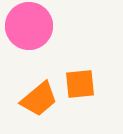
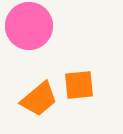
orange square: moved 1 px left, 1 px down
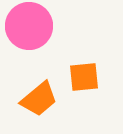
orange square: moved 5 px right, 8 px up
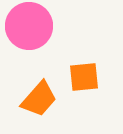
orange trapezoid: rotated 9 degrees counterclockwise
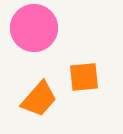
pink circle: moved 5 px right, 2 px down
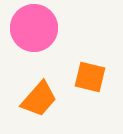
orange square: moved 6 px right; rotated 20 degrees clockwise
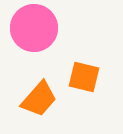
orange square: moved 6 px left
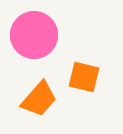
pink circle: moved 7 px down
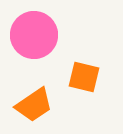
orange trapezoid: moved 5 px left, 6 px down; rotated 15 degrees clockwise
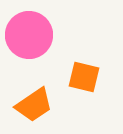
pink circle: moved 5 px left
